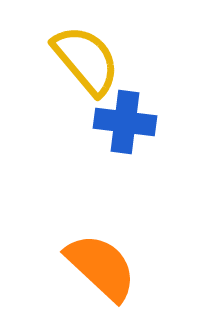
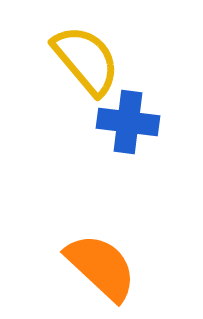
blue cross: moved 3 px right
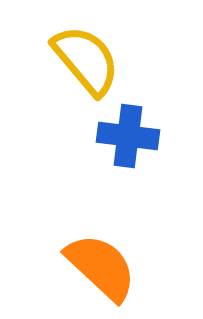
blue cross: moved 14 px down
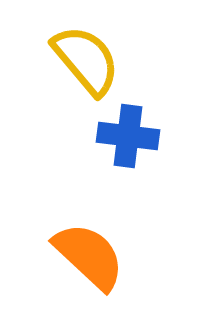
orange semicircle: moved 12 px left, 11 px up
